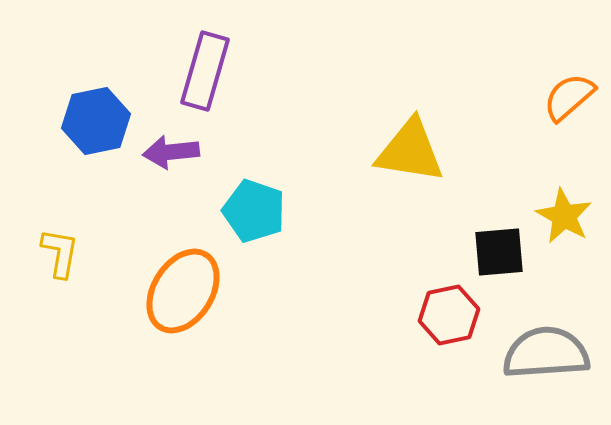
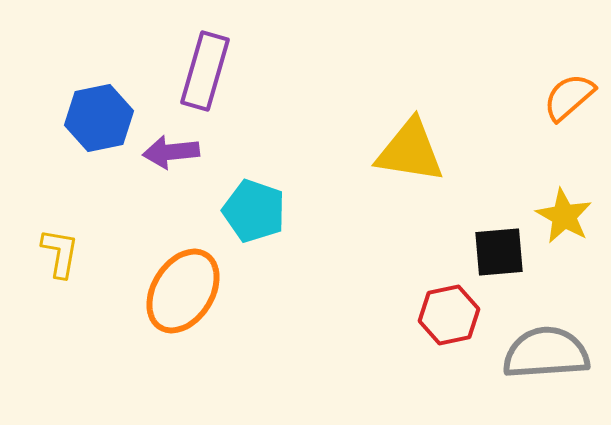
blue hexagon: moved 3 px right, 3 px up
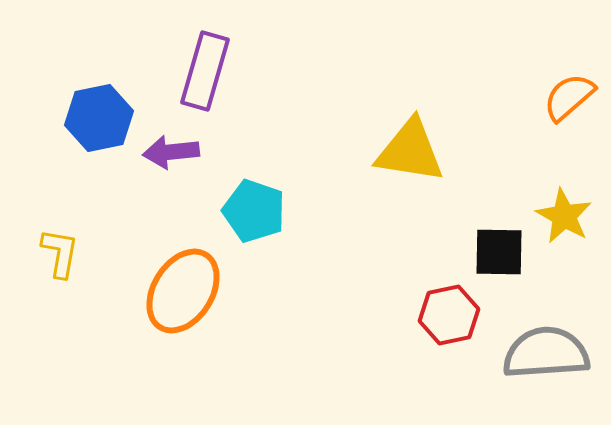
black square: rotated 6 degrees clockwise
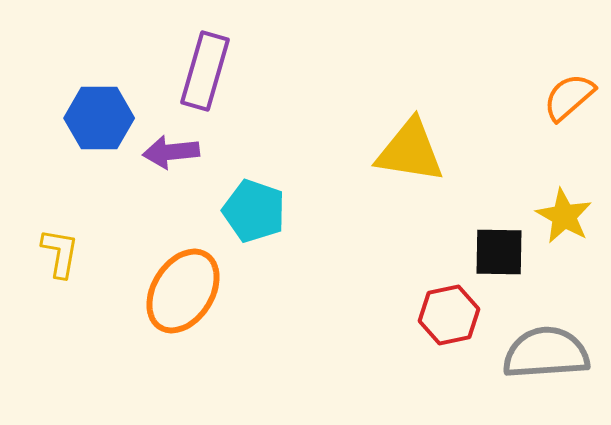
blue hexagon: rotated 12 degrees clockwise
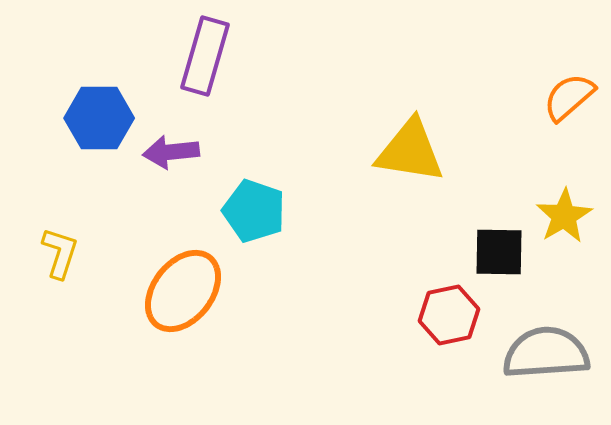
purple rectangle: moved 15 px up
yellow star: rotated 12 degrees clockwise
yellow L-shape: rotated 8 degrees clockwise
orange ellipse: rotated 6 degrees clockwise
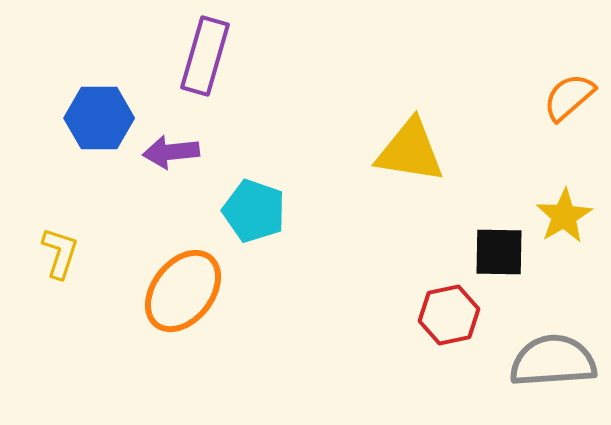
gray semicircle: moved 7 px right, 8 px down
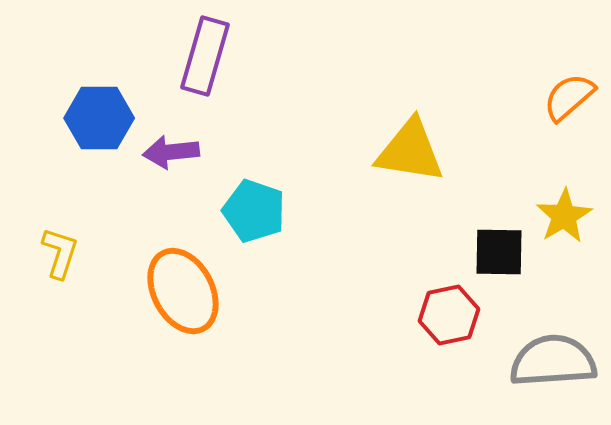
orange ellipse: rotated 66 degrees counterclockwise
